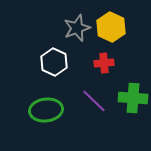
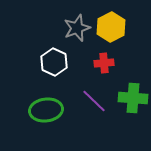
yellow hexagon: rotated 8 degrees clockwise
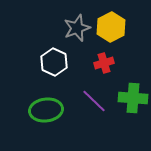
red cross: rotated 12 degrees counterclockwise
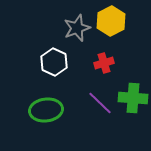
yellow hexagon: moved 6 px up
purple line: moved 6 px right, 2 px down
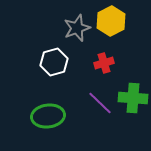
white hexagon: rotated 20 degrees clockwise
green ellipse: moved 2 px right, 6 px down
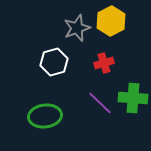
green ellipse: moved 3 px left
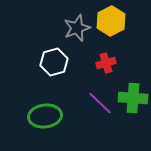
red cross: moved 2 px right
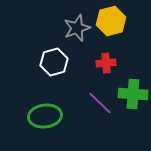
yellow hexagon: rotated 12 degrees clockwise
red cross: rotated 12 degrees clockwise
green cross: moved 4 px up
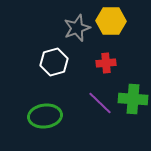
yellow hexagon: rotated 16 degrees clockwise
green cross: moved 5 px down
